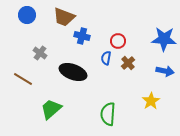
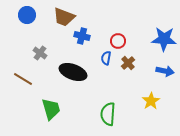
green trapezoid: rotated 115 degrees clockwise
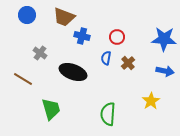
red circle: moved 1 px left, 4 px up
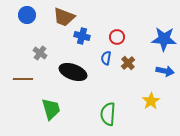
brown line: rotated 30 degrees counterclockwise
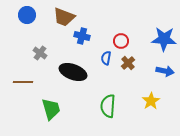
red circle: moved 4 px right, 4 px down
brown line: moved 3 px down
green semicircle: moved 8 px up
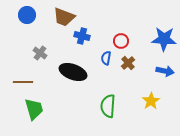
green trapezoid: moved 17 px left
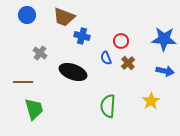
blue semicircle: rotated 32 degrees counterclockwise
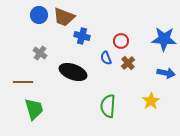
blue circle: moved 12 px right
blue arrow: moved 1 px right, 2 px down
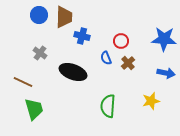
brown trapezoid: rotated 110 degrees counterclockwise
brown line: rotated 24 degrees clockwise
yellow star: rotated 18 degrees clockwise
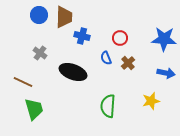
red circle: moved 1 px left, 3 px up
